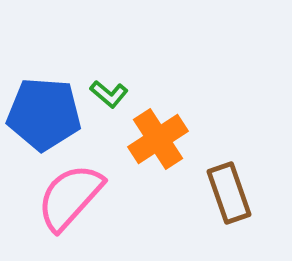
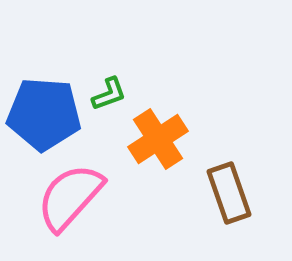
green L-shape: rotated 60 degrees counterclockwise
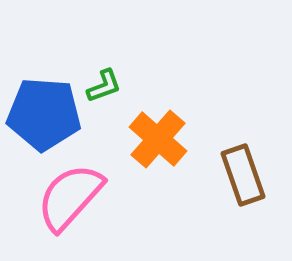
green L-shape: moved 5 px left, 8 px up
orange cross: rotated 16 degrees counterclockwise
brown rectangle: moved 14 px right, 18 px up
